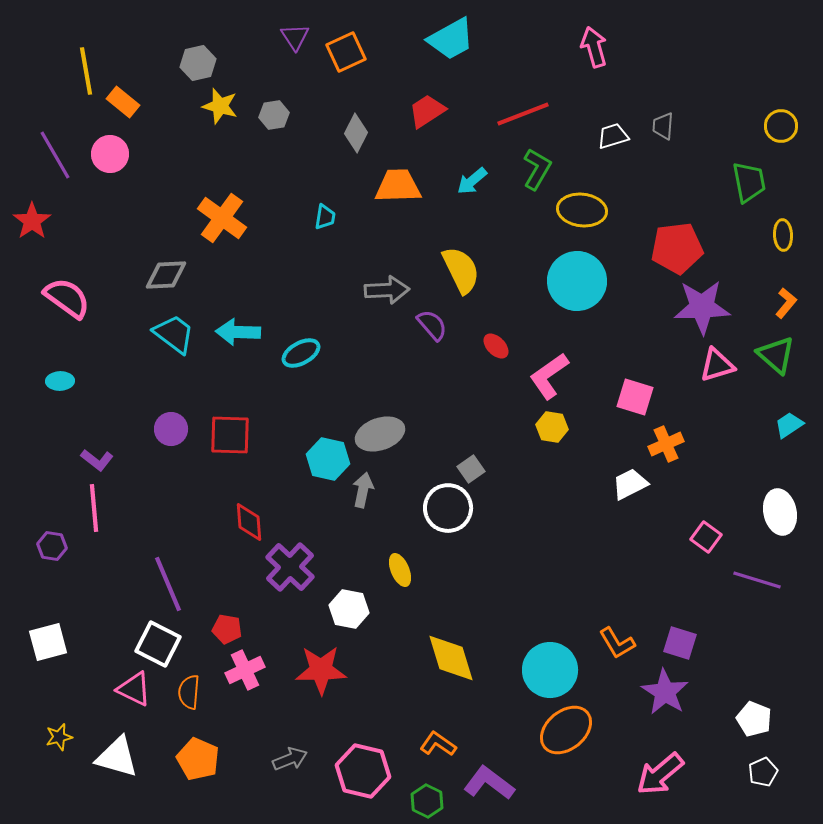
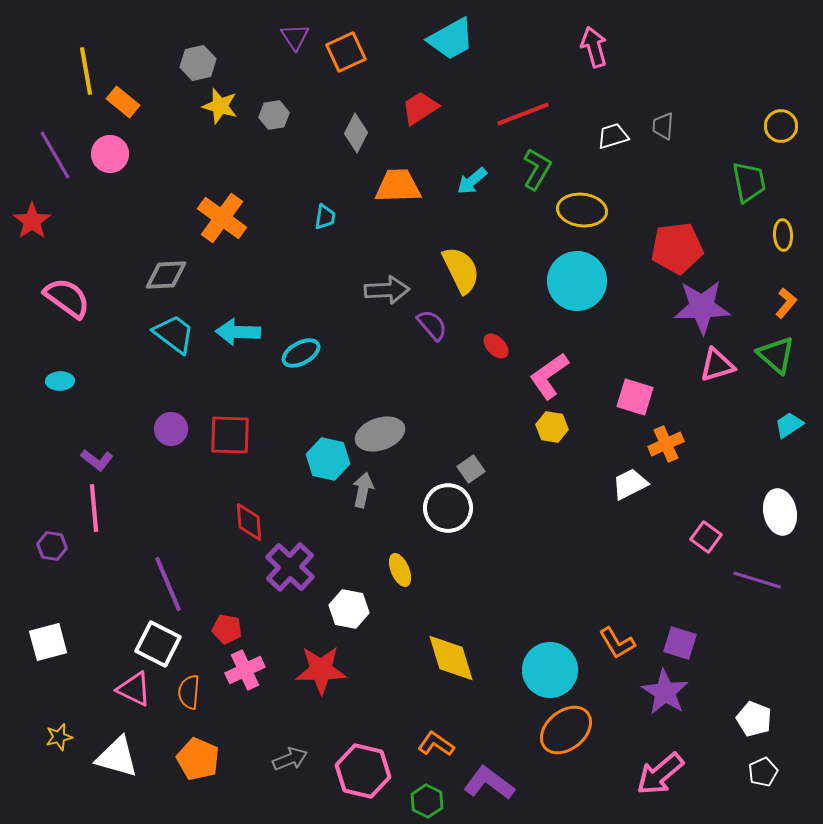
red trapezoid at (427, 111): moved 7 px left, 3 px up
orange L-shape at (438, 744): moved 2 px left
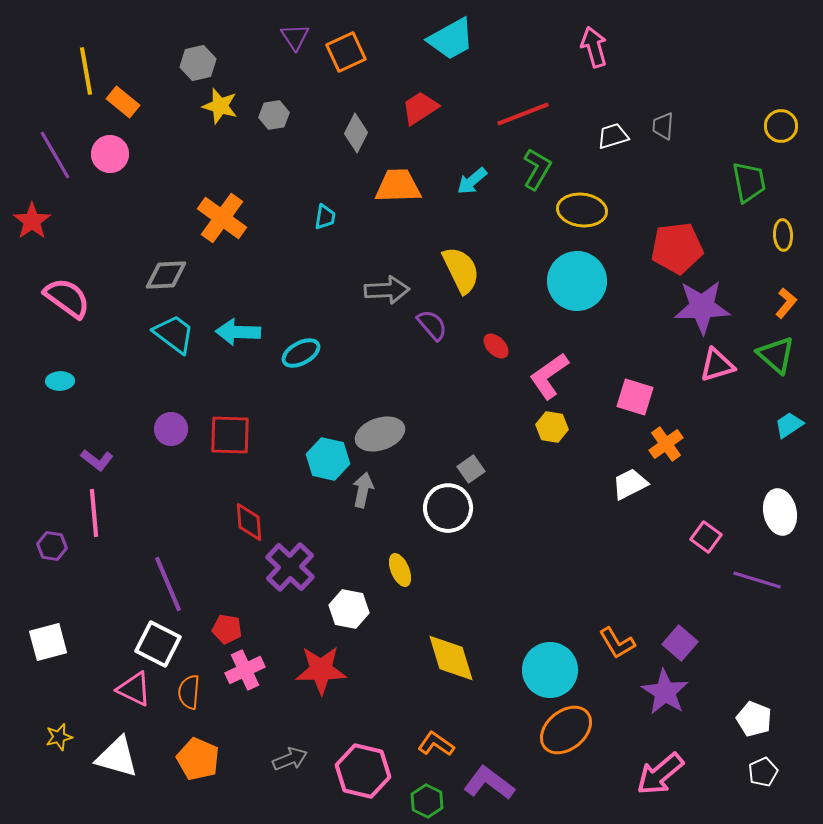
orange cross at (666, 444): rotated 12 degrees counterclockwise
pink line at (94, 508): moved 5 px down
purple square at (680, 643): rotated 24 degrees clockwise
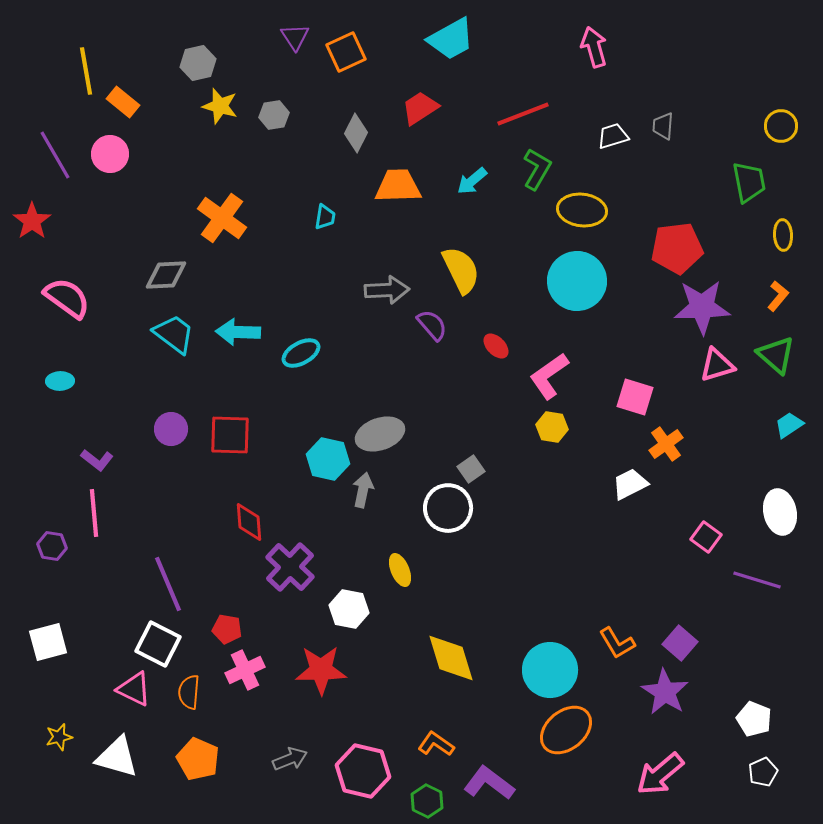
orange L-shape at (786, 303): moved 8 px left, 7 px up
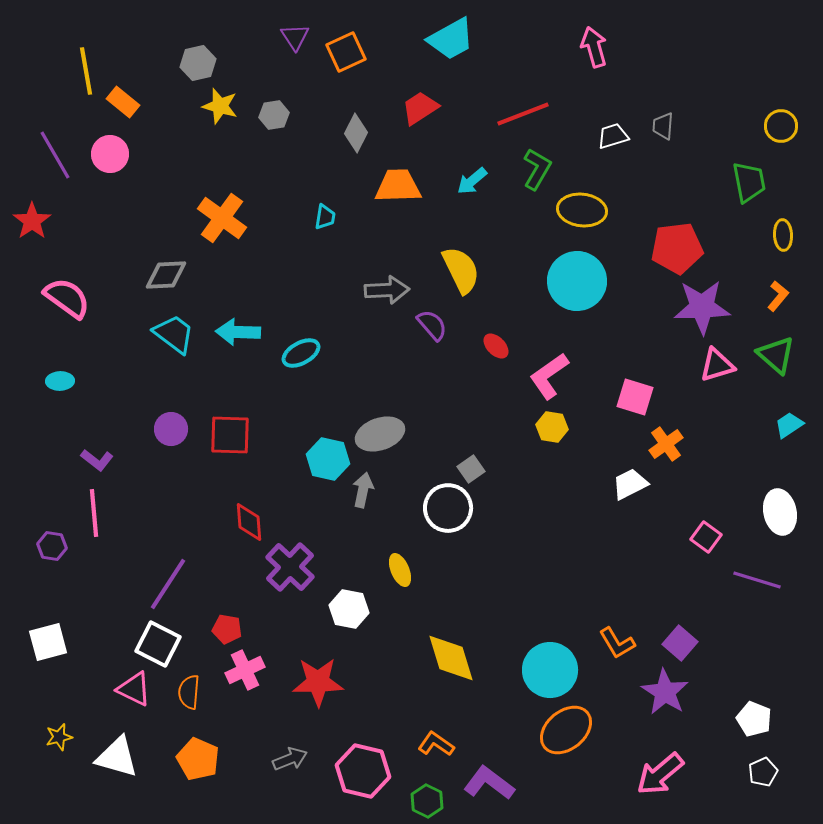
purple line at (168, 584): rotated 56 degrees clockwise
red star at (321, 670): moved 3 px left, 12 px down
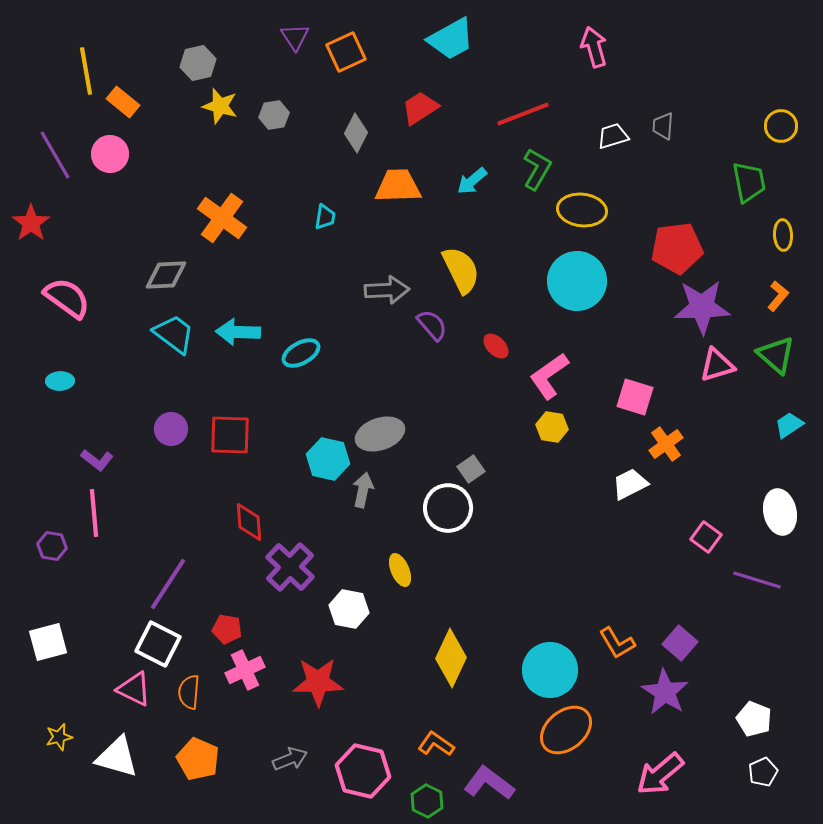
red star at (32, 221): moved 1 px left, 2 px down
yellow diamond at (451, 658): rotated 42 degrees clockwise
